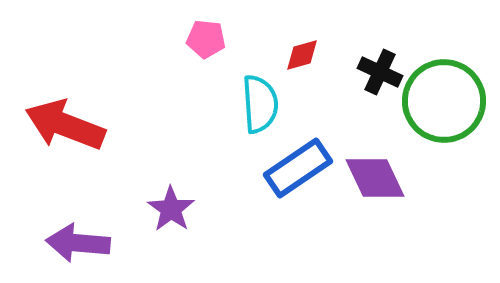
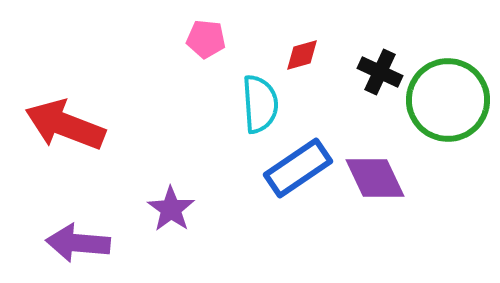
green circle: moved 4 px right, 1 px up
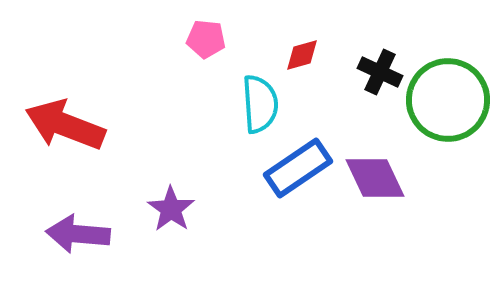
purple arrow: moved 9 px up
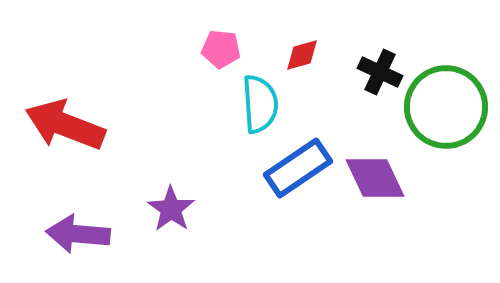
pink pentagon: moved 15 px right, 10 px down
green circle: moved 2 px left, 7 px down
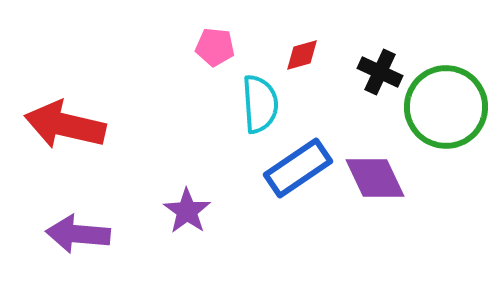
pink pentagon: moved 6 px left, 2 px up
red arrow: rotated 8 degrees counterclockwise
purple star: moved 16 px right, 2 px down
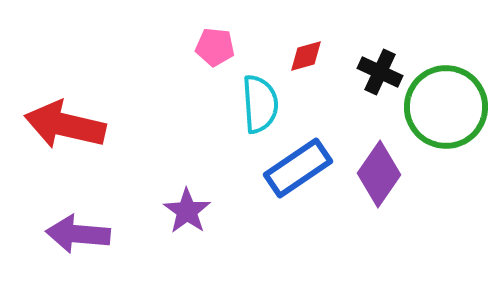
red diamond: moved 4 px right, 1 px down
purple diamond: moved 4 px right, 4 px up; rotated 60 degrees clockwise
